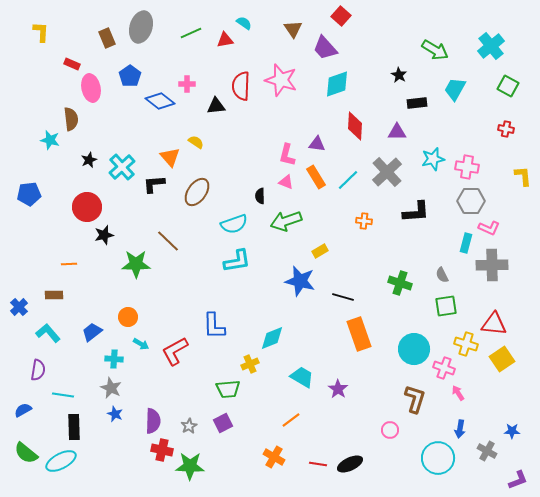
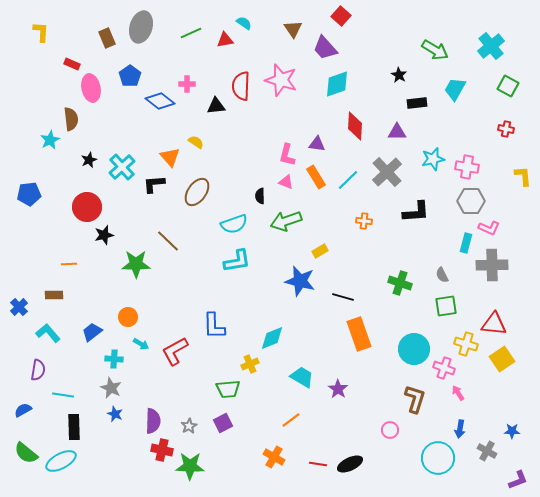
cyan star at (50, 140): rotated 30 degrees clockwise
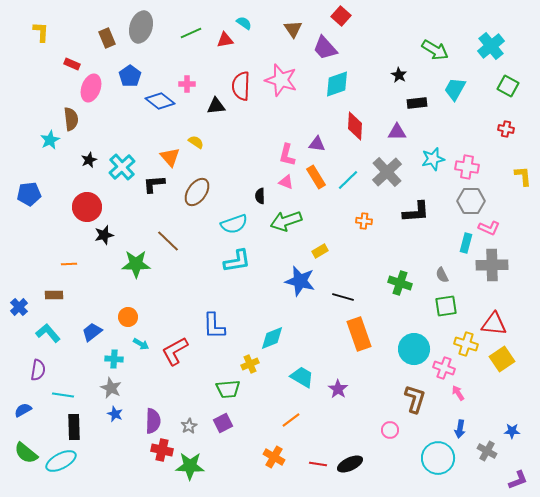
pink ellipse at (91, 88): rotated 32 degrees clockwise
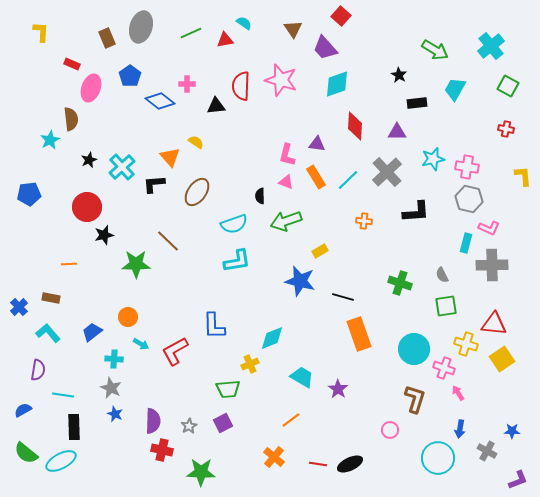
gray hexagon at (471, 201): moved 2 px left, 2 px up; rotated 12 degrees clockwise
brown rectangle at (54, 295): moved 3 px left, 3 px down; rotated 12 degrees clockwise
orange cross at (274, 457): rotated 10 degrees clockwise
green star at (190, 466): moved 11 px right, 6 px down
